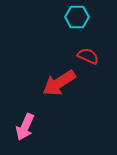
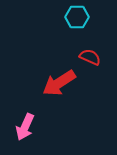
red semicircle: moved 2 px right, 1 px down
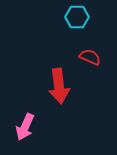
red arrow: moved 3 px down; rotated 64 degrees counterclockwise
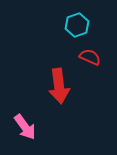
cyan hexagon: moved 8 px down; rotated 20 degrees counterclockwise
pink arrow: rotated 60 degrees counterclockwise
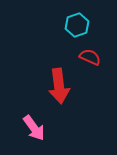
pink arrow: moved 9 px right, 1 px down
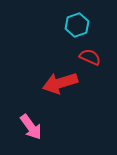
red arrow: moved 1 px right, 3 px up; rotated 80 degrees clockwise
pink arrow: moved 3 px left, 1 px up
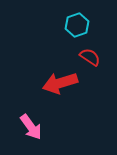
red semicircle: rotated 10 degrees clockwise
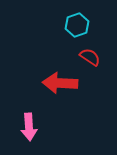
red arrow: rotated 20 degrees clockwise
pink arrow: moved 2 px left; rotated 32 degrees clockwise
